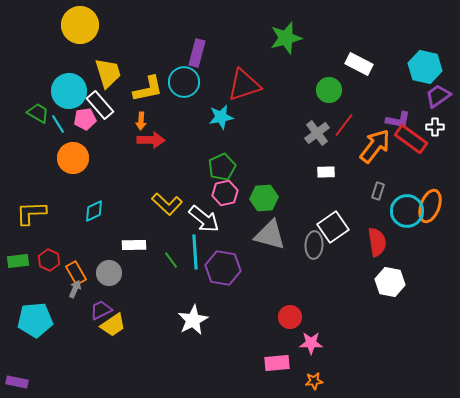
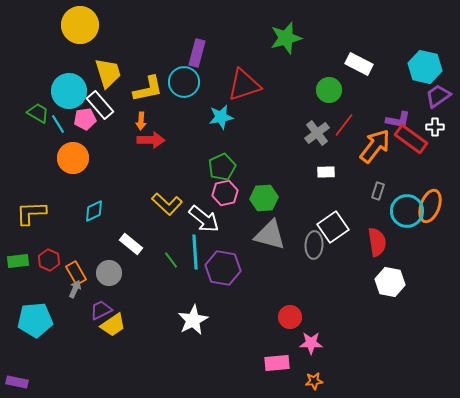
white rectangle at (134, 245): moved 3 px left, 1 px up; rotated 40 degrees clockwise
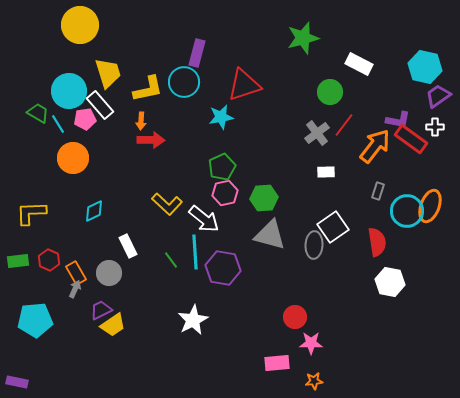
green star at (286, 38): moved 17 px right
green circle at (329, 90): moved 1 px right, 2 px down
white rectangle at (131, 244): moved 3 px left, 2 px down; rotated 25 degrees clockwise
red circle at (290, 317): moved 5 px right
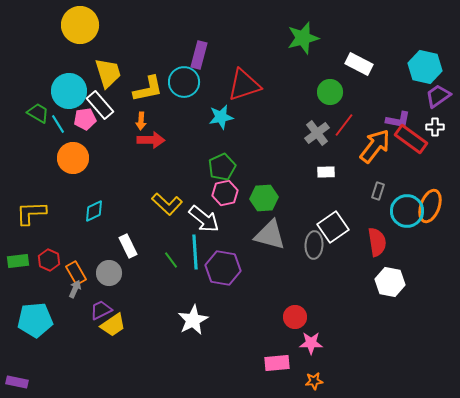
purple rectangle at (197, 53): moved 2 px right, 2 px down
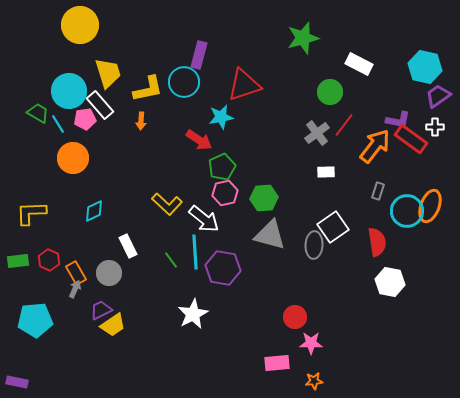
red arrow at (151, 140): moved 48 px right; rotated 32 degrees clockwise
white star at (193, 320): moved 6 px up
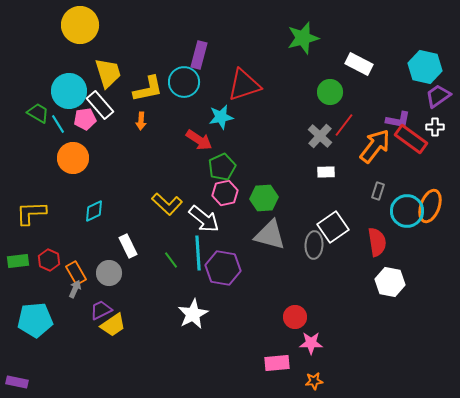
gray cross at (317, 133): moved 3 px right, 3 px down; rotated 10 degrees counterclockwise
cyan line at (195, 252): moved 3 px right, 1 px down
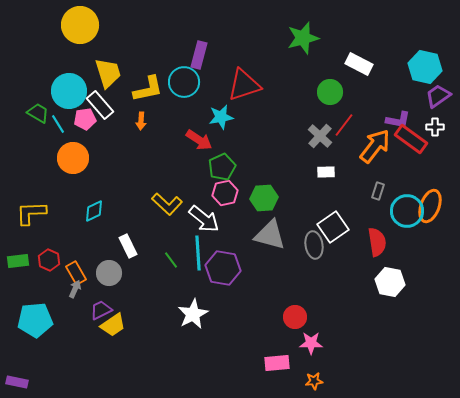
gray ellipse at (314, 245): rotated 12 degrees counterclockwise
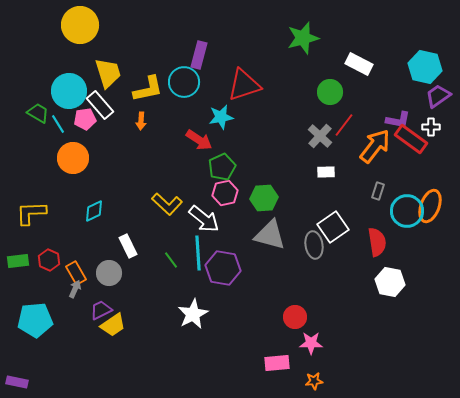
white cross at (435, 127): moved 4 px left
